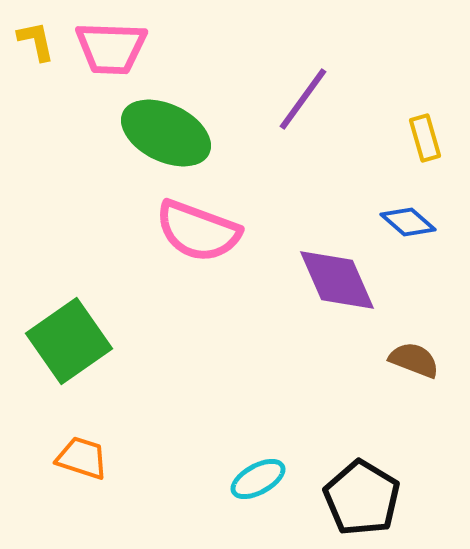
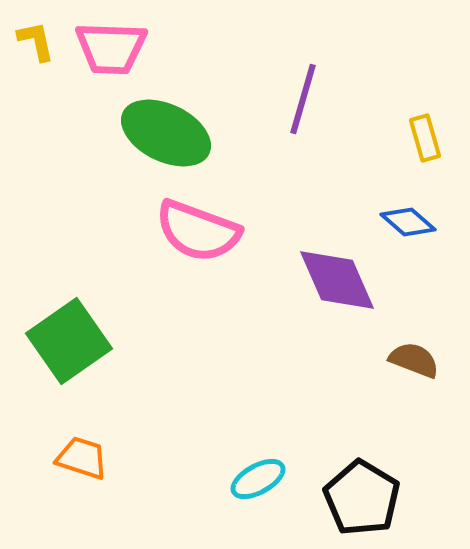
purple line: rotated 20 degrees counterclockwise
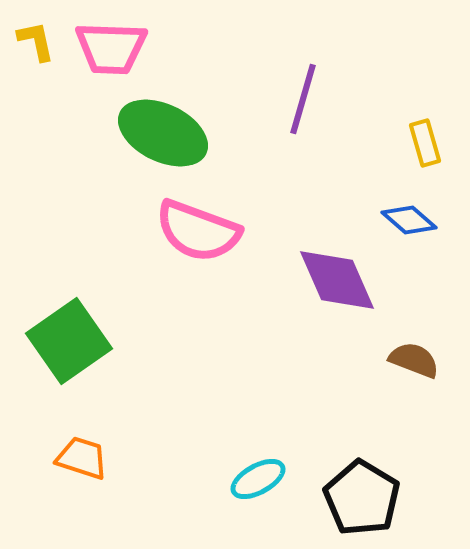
green ellipse: moved 3 px left
yellow rectangle: moved 5 px down
blue diamond: moved 1 px right, 2 px up
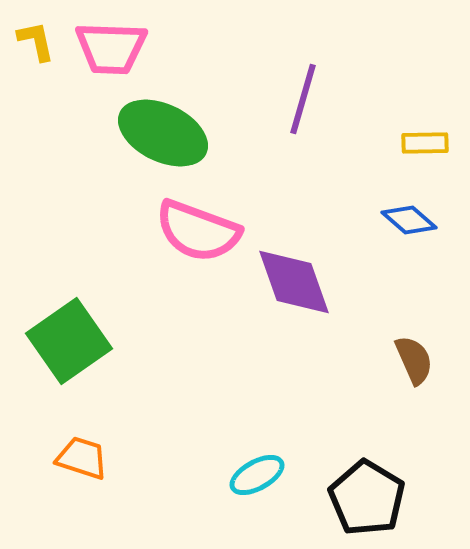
yellow rectangle: rotated 75 degrees counterclockwise
purple diamond: moved 43 px left, 2 px down; rotated 4 degrees clockwise
brown semicircle: rotated 45 degrees clockwise
cyan ellipse: moved 1 px left, 4 px up
black pentagon: moved 5 px right
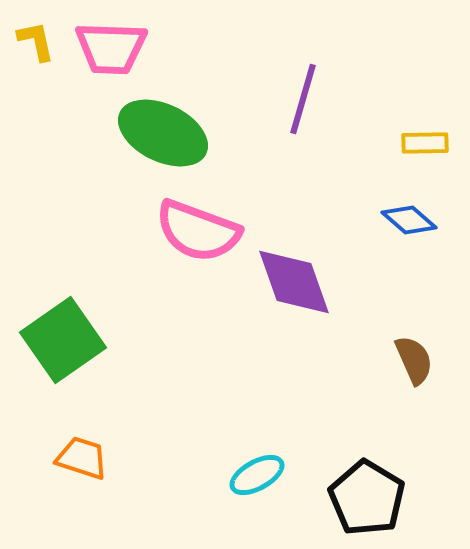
green square: moved 6 px left, 1 px up
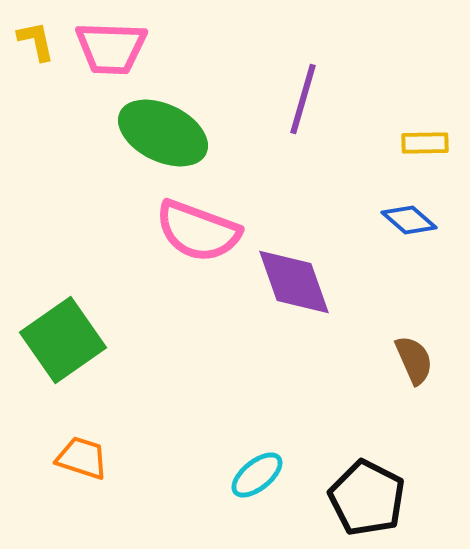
cyan ellipse: rotated 10 degrees counterclockwise
black pentagon: rotated 4 degrees counterclockwise
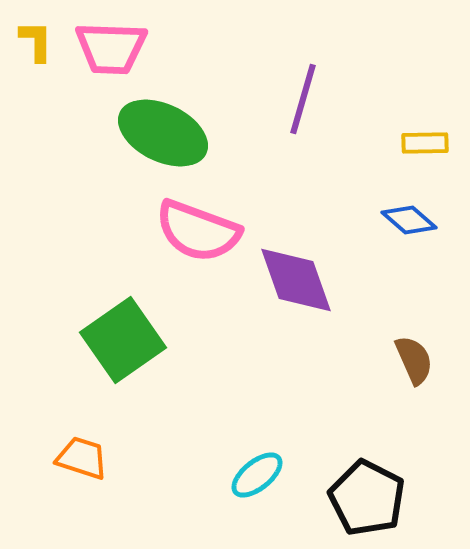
yellow L-shape: rotated 12 degrees clockwise
purple diamond: moved 2 px right, 2 px up
green square: moved 60 px right
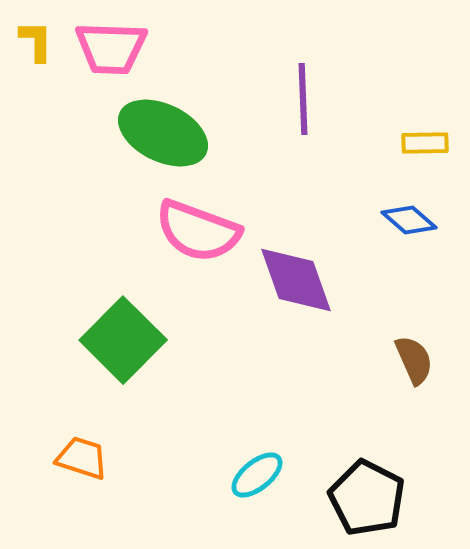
purple line: rotated 18 degrees counterclockwise
green square: rotated 10 degrees counterclockwise
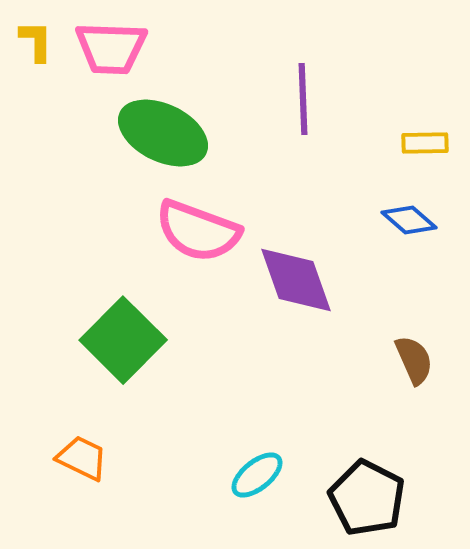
orange trapezoid: rotated 8 degrees clockwise
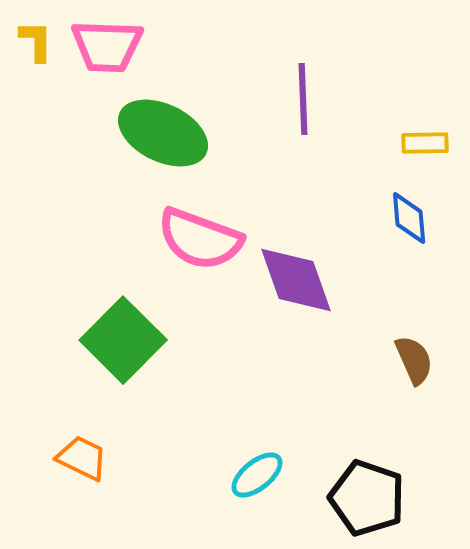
pink trapezoid: moved 4 px left, 2 px up
blue diamond: moved 2 px up; rotated 44 degrees clockwise
pink semicircle: moved 2 px right, 8 px down
black pentagon: rotated 8 degrees counterclockwise
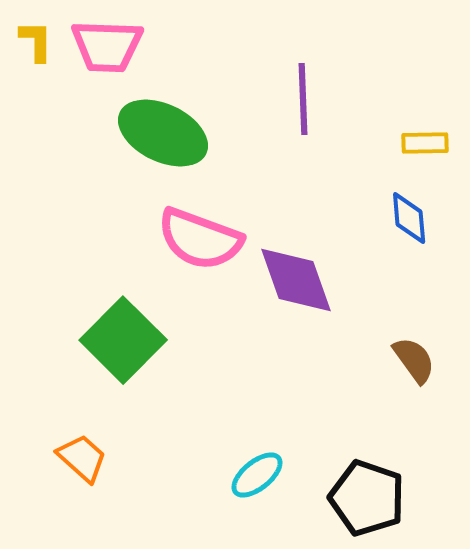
brown semicircle: rotated 12 degrees counterclockwise
orange trapezoid: rotated 16 degrees clockwise
